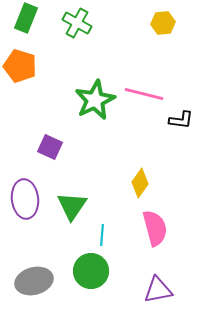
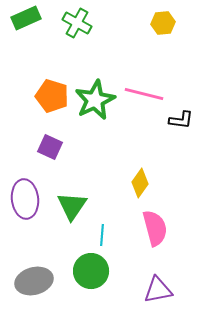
green rectangle: rotated 44 degrees clockwise
orange pentagon: moved 32 px right, 30 px down
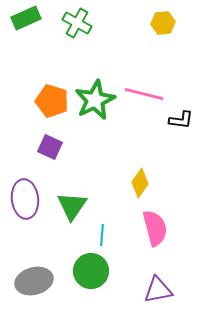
orange pentagon: moved 5 px down
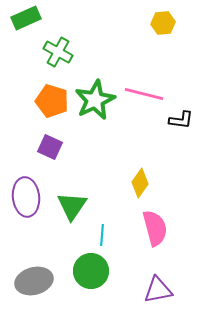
green cross: moved 19 px left, 29 px down
purple ellipse: moved 1 px right, 2 px up
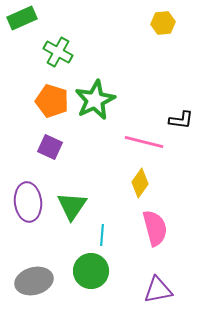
green rectangle: moved 4 px left
pink line: moved 48 px down
purple ellipse: moved 2 px right, 5 px down
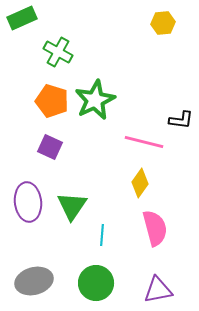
green circle: moved 5 px right, 12 px down
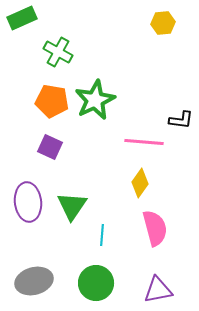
orange pentagon: rotated 8 degrees counterclockwise
pink line: rotated 9 degrees counterclockwise
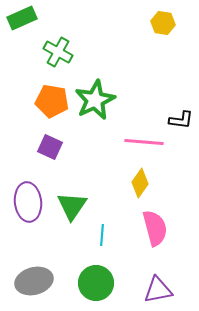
yellow hexagon: rotated 15 degrees clockwise
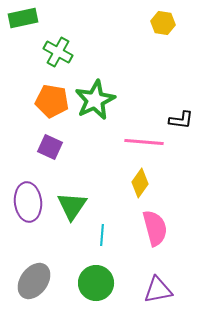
green rectangle: moved 1 px right; rotated 12 degrees clockwise
gray ellipse: rotated 39 degrees counterclockwise
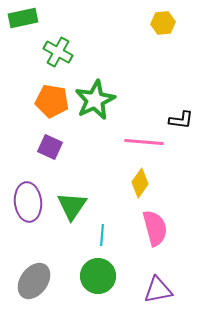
yellow hexagon: rotated 15 degrees counterclockwise
green circle: moved 2 px right, 7 px up
